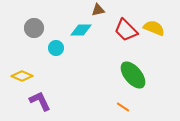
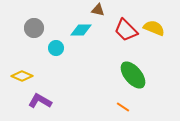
brown triangle: rotated 24 degrees clockwise
purple L-shape: rotated 35 degrees counterclockwise
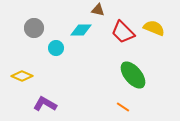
red trapezoid: moved 3 px left, 2 px down
purple L-shape: moved 5 px right, 3 px down
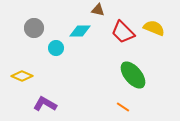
cyan diamond: moved 1 px left, 1 px down
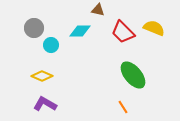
cyan circle: moved 5 px left, 3 px up
yellow diamond: moved 20 px right
orange line: rotated 24 degrees clockwise
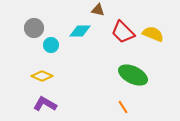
yellow semicircle: moved 1 px left, 6 px down
green ellipse: rotated 24 degrees counterclockwise
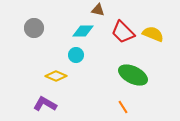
cyan diamond: moved 3 px right
cyan circle: moved 25 px right, 10 px down
yellow diamond: moved 14 px right
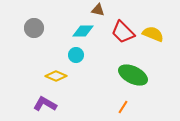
orange line: rotated 64 degrees clockwise
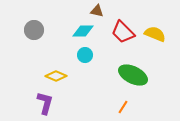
brown triangle: moved 1 px left, 1 px down
gray circle: moved 2 px down
yellow semicircle: moved 2 px right
cyan circle: moved 9 px right
purple L-shape: moved 1 px up; rotated 75 degrees clockwise
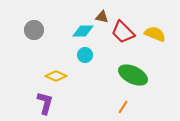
brown triangle: moved 5 px right, 6 px down
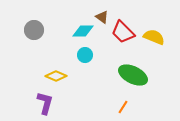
brown triangle: rotated 24 degrees clockwise
yellow semicircle: moved 1 px left, 3 px down
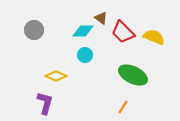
brown triangle: moved 1 px left, 1 px down
